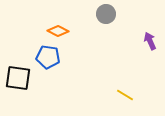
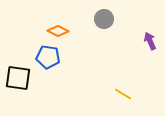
gray circle: moved 2 px left, 5 px down
yellow line: moved 2 px left, 1 px up
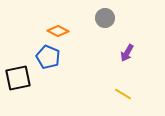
gray circle: moved 1 px right, 1 px up
purple arrow: moved 23 px left, 12 px down; rotated 126 degrees counterclockwise
blue pentagon: rotated 15 degrees clockwise
black square: rotated 20 degrees counterclockwise
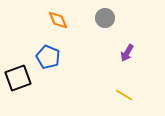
orange diamond: moved 11 px up; rotated 40 degrees clockwise
black square: rotated 8 degrees counterclockwise
yellow line: moved 1 px right, 1 px down
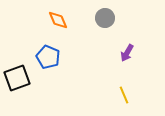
black square: moved 1 px left
yellow line: rotated 36 degrees clockwise
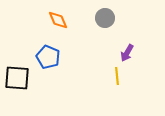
black square: rotated 24 degrees clockwise
yellow line: moved 7 px left, 19 px up; rotated 18 degrees clockwise
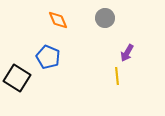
black square: rotated 28 degrees clockwise
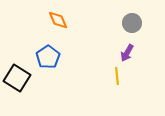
gray circle: moved 27 px right, 5 px down
blue pentagon: rotated 15 degrees clockwise
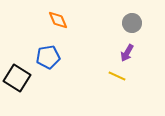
blue pentagon: rotated 25 degrees clockwise
yellow line: rotated 60 degrees counterclockwise
